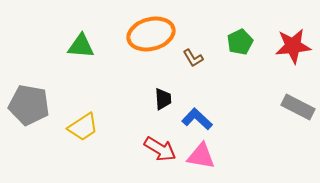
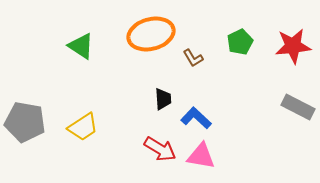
green triangle: rotated 28 degrees clockwise
gray pentagon: moved 4 px left, 17 px down
blue L-shape: moved 1 px left, 1 px up
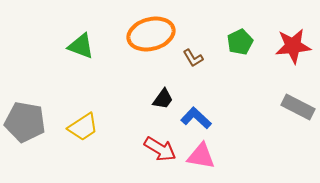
green triangle: rotated 12 degrees counterclockwise
black trapezoid: rotated 40 degrees clockwise
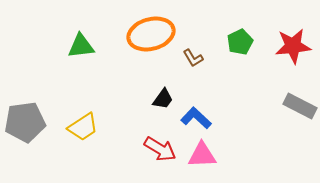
green triangle: rotated 28 degrees counterclockwise
gray rectangle: moved 2 px right, 1 px up
gray pentagon: rotated 18 degrees counterclockwise
pink triangle: moved 1 px right, 1 px up; rotated 12 degrees counterclockwise
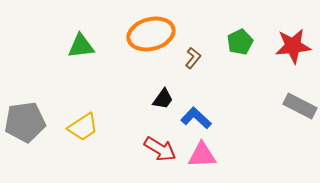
brown L-shape: rotated 110 degrees counterclockwise
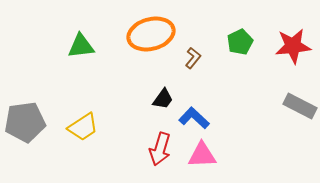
blue L-shape: moved 2 px left
red arrow: rotated 76 degrees clockwise
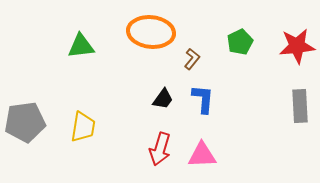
orange ellipse: moved 2 px up; rotated 21 degrees clockwise
red star: moved 4 px right
brown L-shape: moved 1 px left, 1 px down
gray rectangle: rotated 60 degrees clockwise
blue L-shape: moved 9 px right, 19 px up; rotated 52 degrees clockwise
yellow trapezoid: rotated 48 degrees counterclockwise
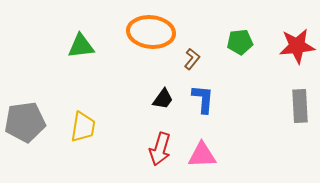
green pentagon: rotated 20 degrees clockwise
